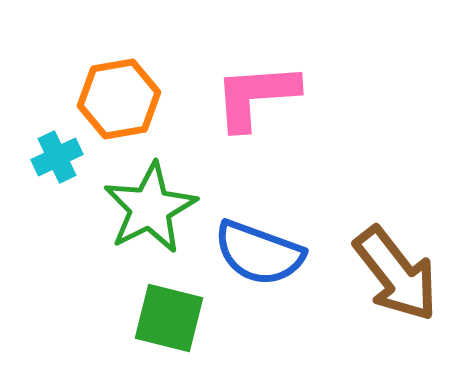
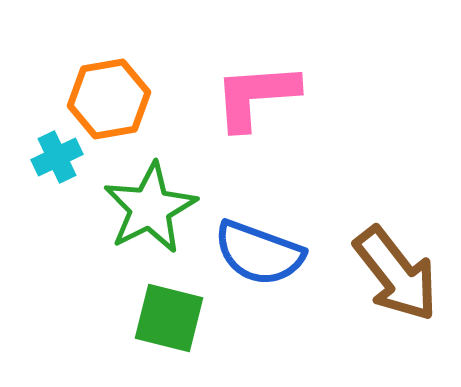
orange hexagon: moved 10 px left
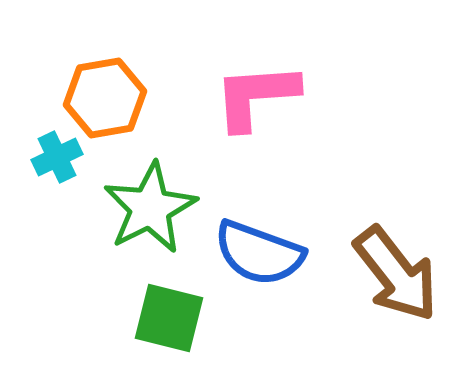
orange hexagon: moved 4 px left, 1 px up
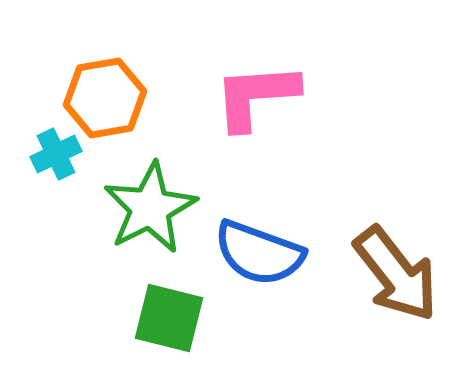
cyan cross: moved 1 px left, 3 px up
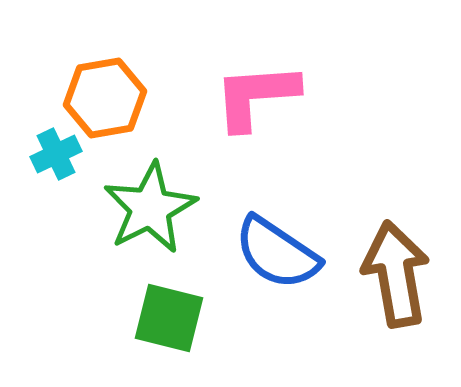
blue semicircle: moved 18 px right; rotated 14 degrees clockwise
brown arrow: rotated 152 degrees counterclockwise
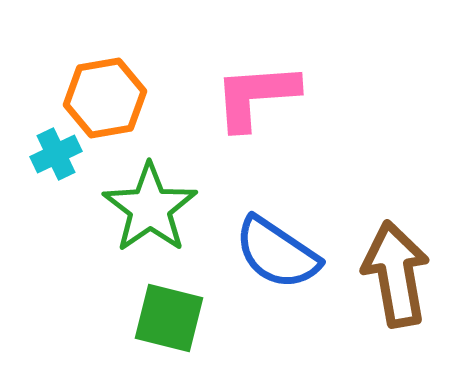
green star: rotated 8 degrees counterclockwise
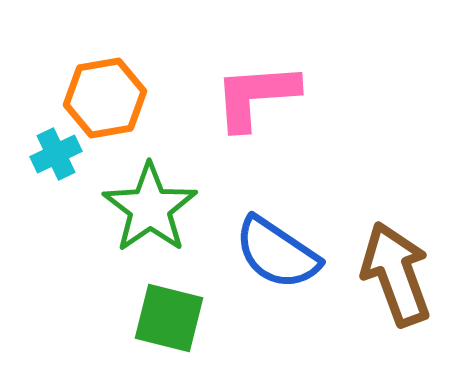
brown arrow: rotated 10 degrees counterclockwise
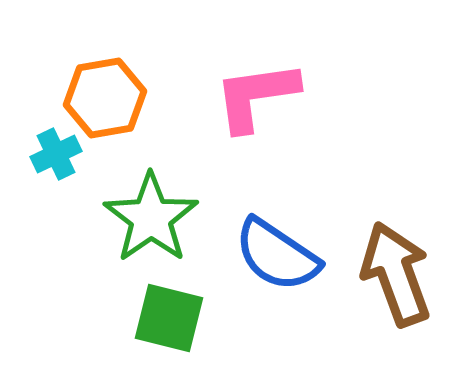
pink L-shape: rotated 4 degrees counterclockwise
green star: moved 1 px right, 10 px down
blue semicircle: moved 2 px down
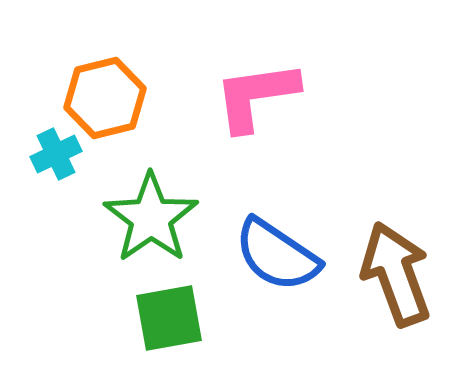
orange hexagon: rotated 4 degrees counterclockwise
green square: rotated 24 degrees counterclockwise
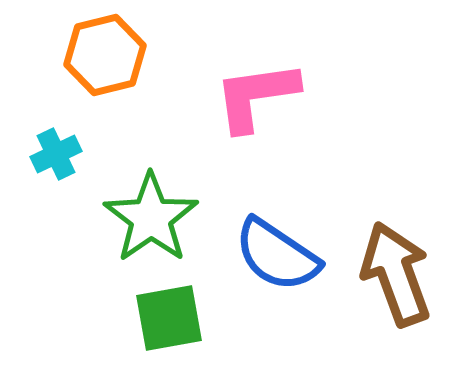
orange hexagon: moved 43 px up
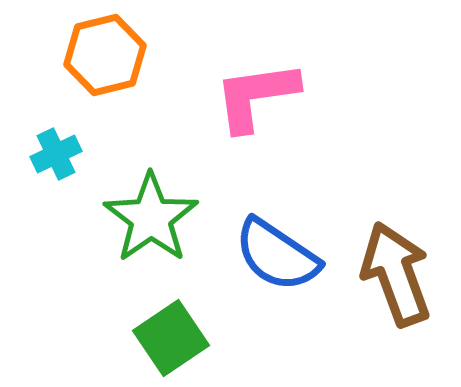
green square: moved 2 px right, 20 px down; rotated 24 degrees counterclockwise
